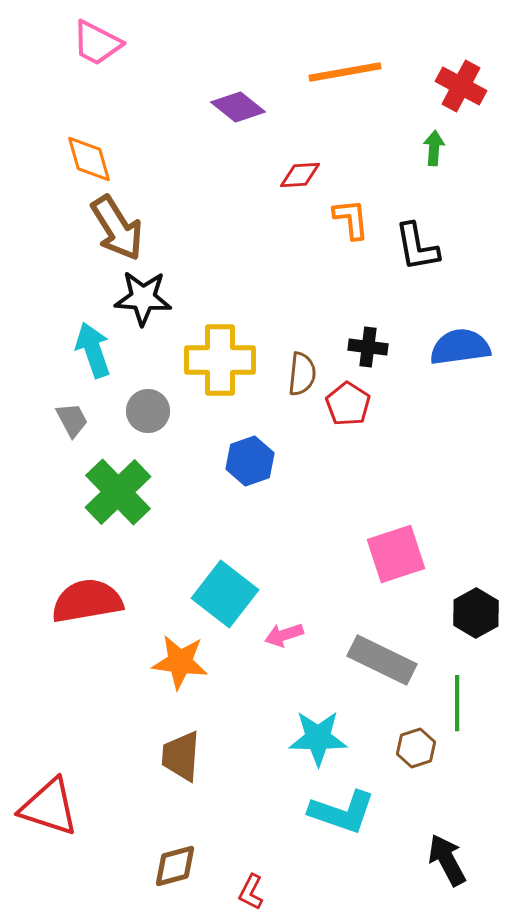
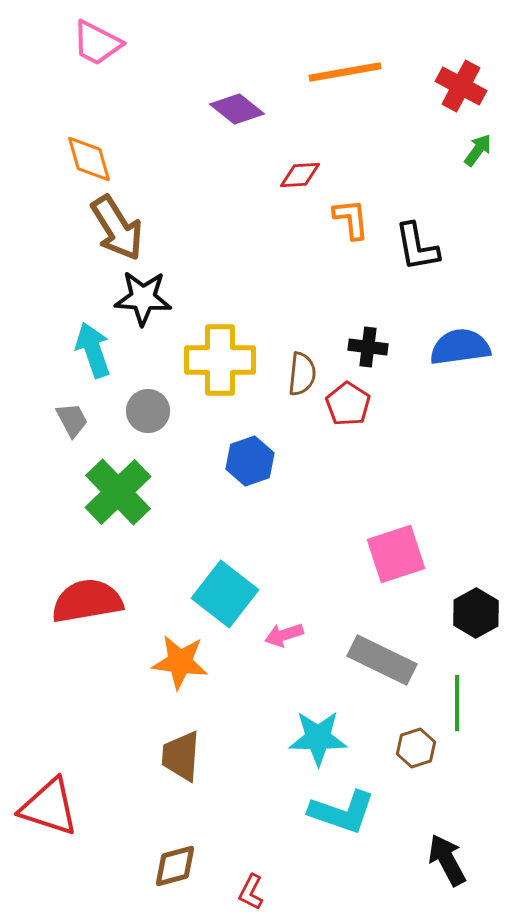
purple diamond: moved 1 px left, 2 px down
green arrow: moved 44 px right, 2 px down; rotated 32 degrees clockwise
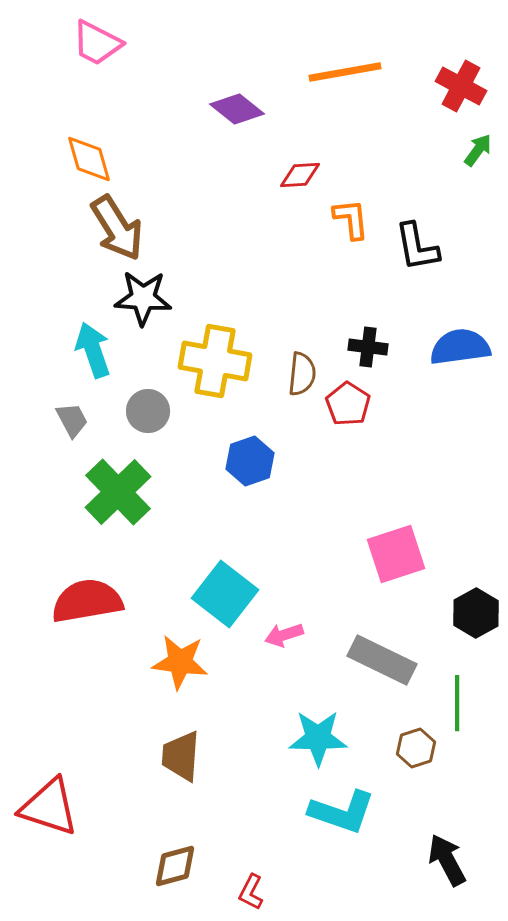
yellow cross: moved 5 px left, 1 px down; rotated 10 degrees clockwise
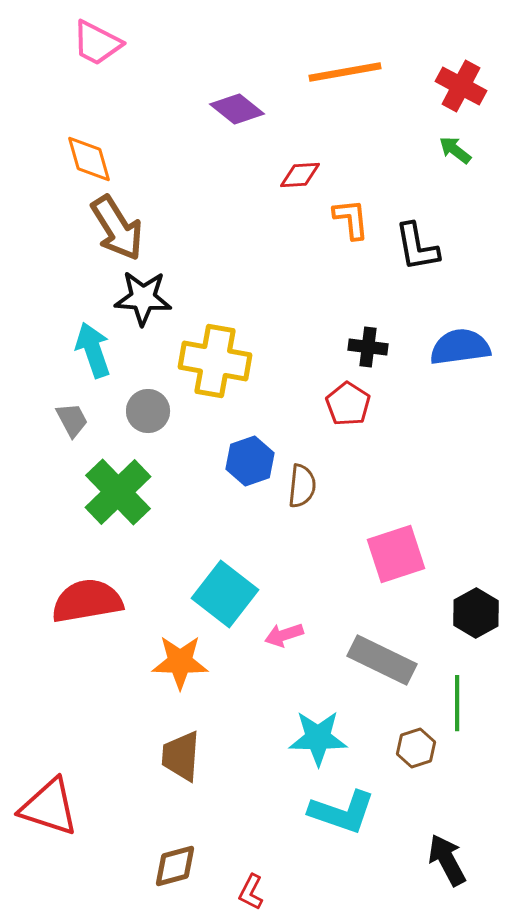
green arrow: moved 23 px left; rotated 88 degrees counterclockwise
brown semicircle: moved 112 px down
orange star: rotated 6 degrees counterclockwise
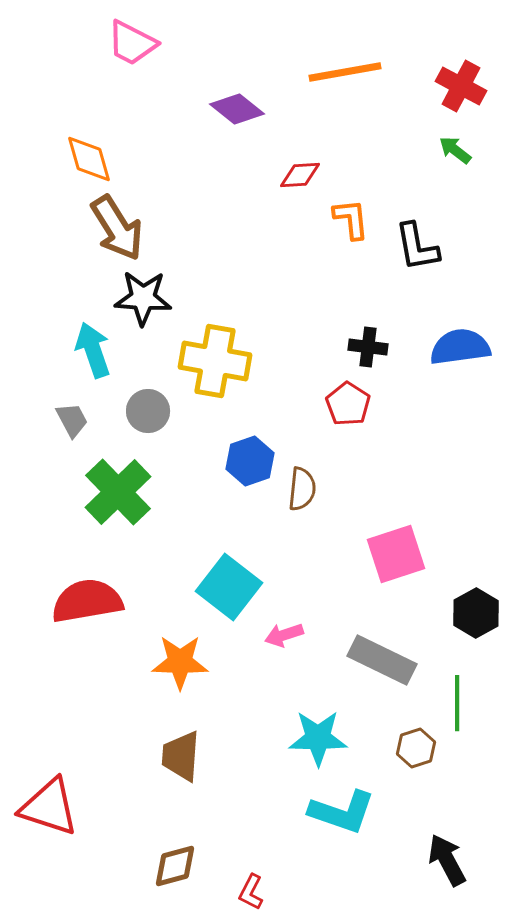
pink trapezoid: moved 35 px right
brown semicircle: moved 3 px down
cyan square: moved 4 px right, 7 px up
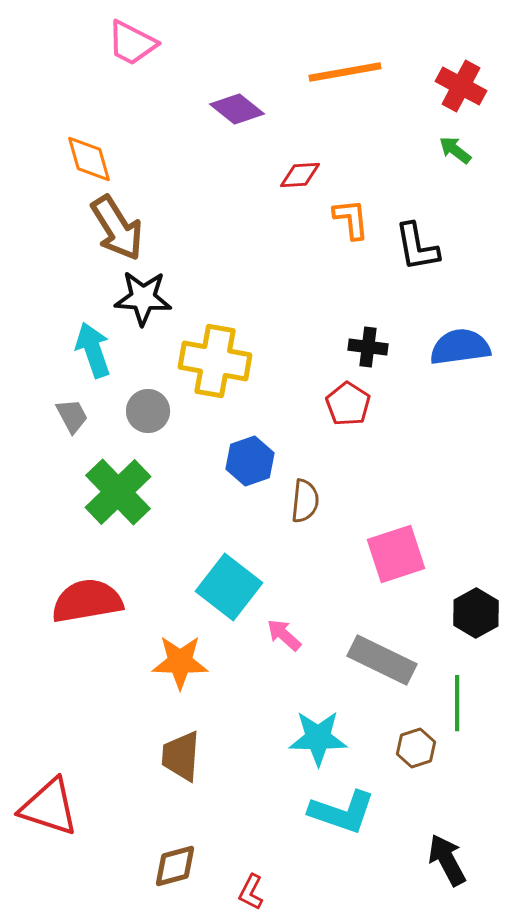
gray trapezoid: moved 4 px up
brown semicircle: moved 3 px right, 12 px down
pink arrow: rotated 60 degrees clockwise
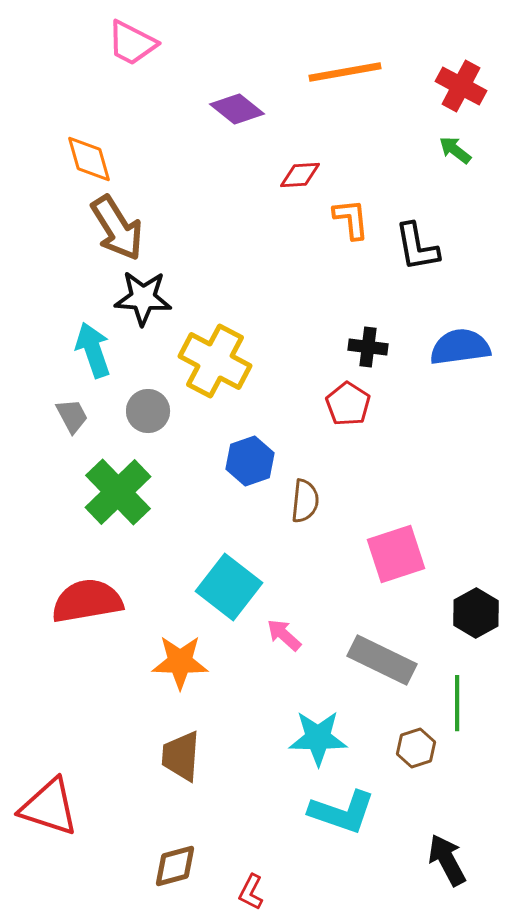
yellow cross: rotated 18 degrees clockwise
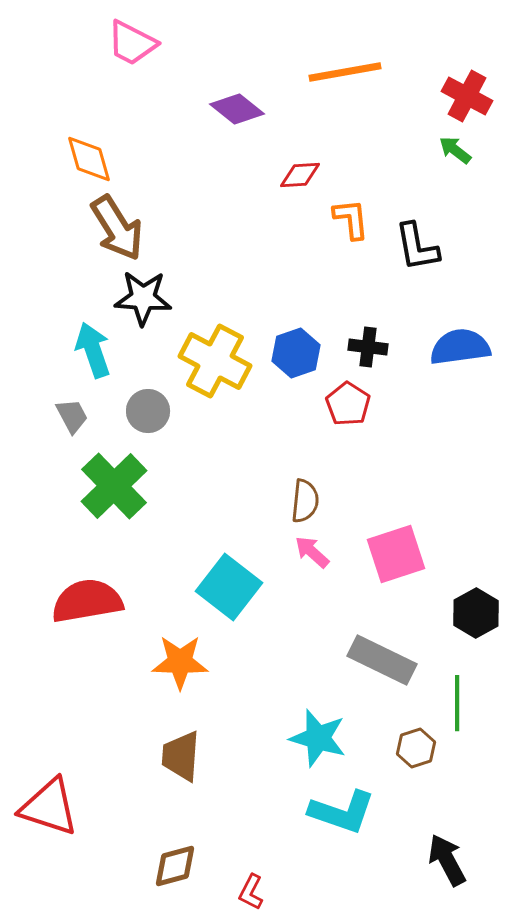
red cross: moved 6 px right, 10 px down
blue hexagon: moved 46 px right, 108 px up
green cross: moved 4 px left, 6 px up
pink arrow: moved 28 px right, 83 px up
cyan star: rotated 16 degrees clockwise
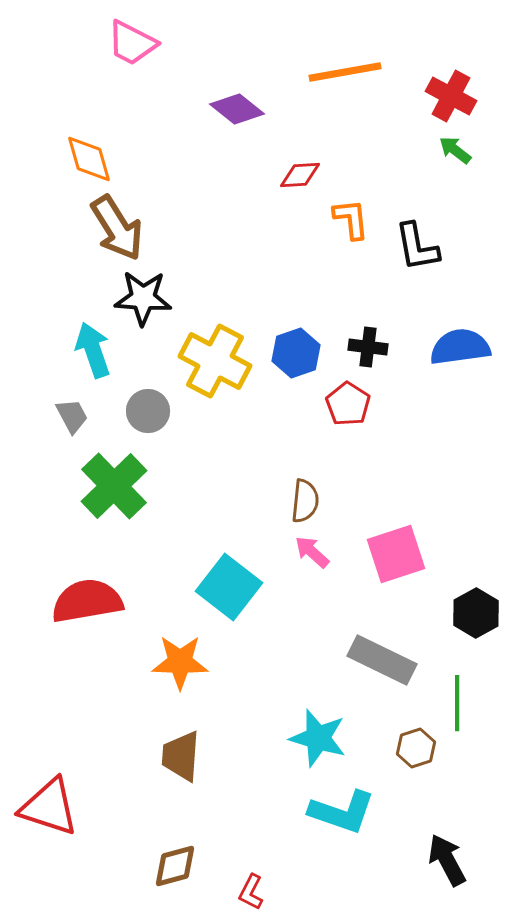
red cross: moved 16 px left
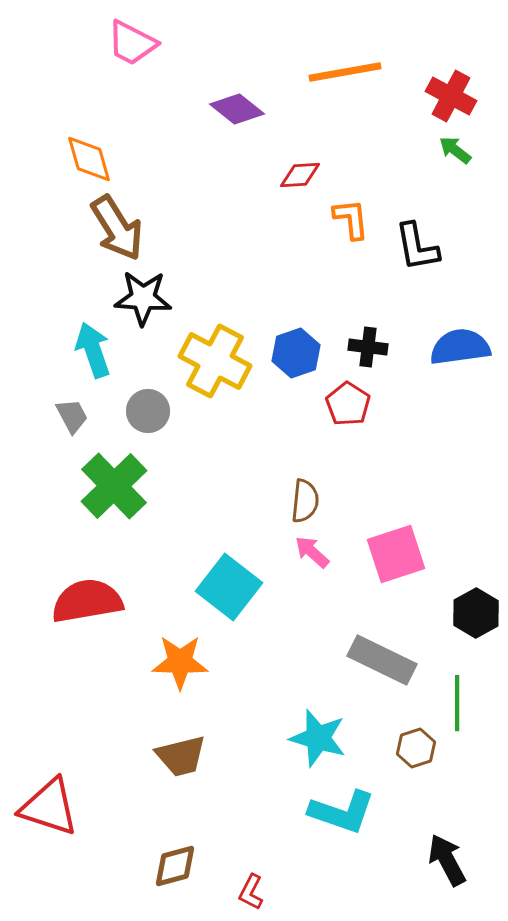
brown trapezoid: rotated 108 degrees counterclockwise
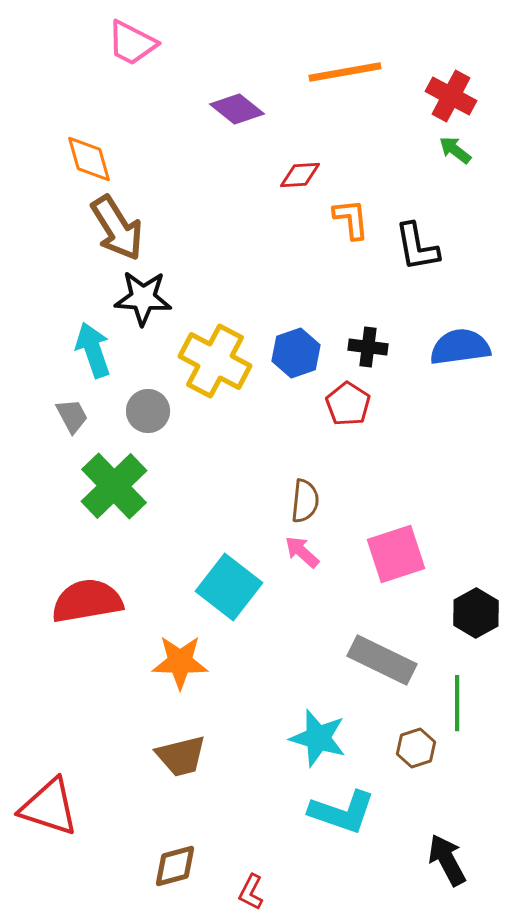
pink arrow: moved 10 px left
